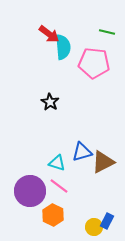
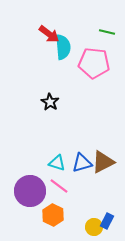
blue triangle: moved 11 px down
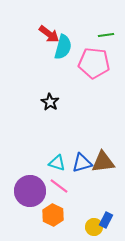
green line: moved 1 px left, 3 px down; rotated 21 degrees counterclockwise
cyan semicircle: rotated 20 degrees clockwise
brown triangle: rotated 20 degrees clockwise
blue rectangle: moved 1 px left, 1 px up
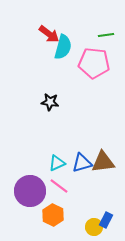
black star: rotated 24 degrees counterclockwise
cyan triangle: rotated 42 degrees counterclockwise
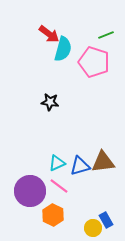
green line: rotated 14 degrees counterclockwise
cyan semicircle: moved 2 px down
pink pentagon: moved 1 px up; rotated 12 degrees clockwise
blue triangle: moved 2 px left, 3 px down
blue rectangle: rotated 56 degrees counterclockwise
yellow circle: moved 1 px left, 1 px down
